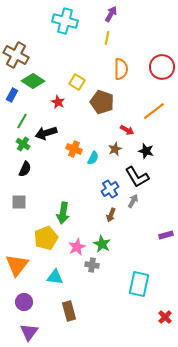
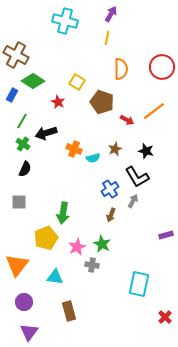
red arrow: moved 10 px up
cyan semicircle: rotated 48 degrees clockwise
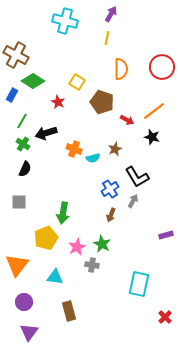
black star: moved 6 px right, 14 px up
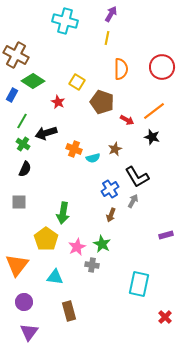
yellow pentagon: moved 1 px down; rotated 15 degrees counterclockwise
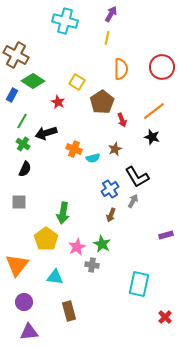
brown pentagon: rotated 20 degrees clockwise
red arrow: moved 5 px left; rotated 40 degrees clockwise
purple triangle: rotated 48 degrees clockwise
